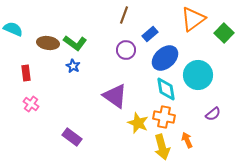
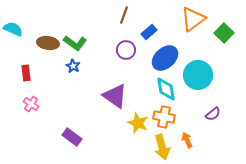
blue rectangle: moved 1 px left, 2 px up
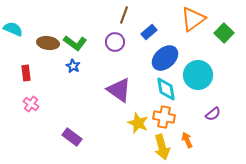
purple circle: moved 11 px left, 8 px up
purple triangle: moved 4 px right, 6 px up
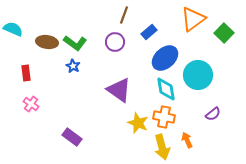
brown ellipse: moved 1 px left, 1 px up
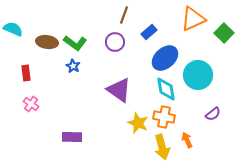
orange triangle: rotated 12 degrees clockwise
purple rectangle: rotated 36 degrees counterclockwise
